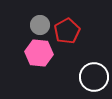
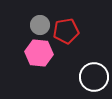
red pentagon: moved 1 px left; rotated 20 degrees clockwise
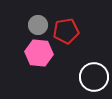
gray circle: moved 2 px left
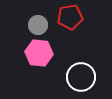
red pentagon: moved 4 px right, 14 px up
white circle: moved 13 px left
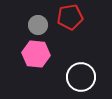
pink hexagon: moved 3 px left, 1 px down
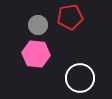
white circle: moved 1 px left, 1 px down
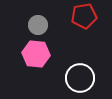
red pentagon: moved 14 px right, 1 px up
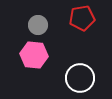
red pentagon: moved 2 px left, 2 px down
pink hexagon: moved 2 px left, 1 px down
